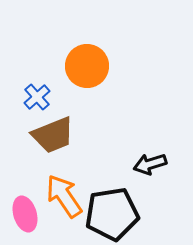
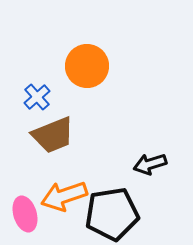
orange arrow: rotated 75 degrees counterclockwise
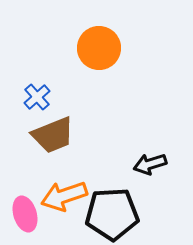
orange circle: moved 12 px right, 18 px up
black pentagon: rotated 6 degrees clockwise
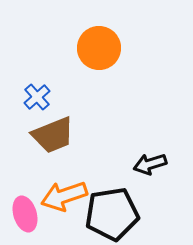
black pentagon: rotated 6 degrees counterclockwise
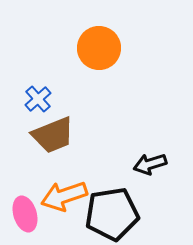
blue cross: moved 1 px right, 2 px down
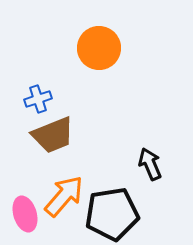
blue cross: rotated 24 degrees clockwise
black arrow: rotated 84 degrees clockwise
orange arrow: rotated 150 degrees clockwise
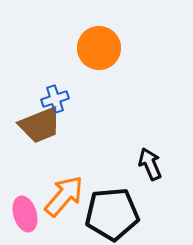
blue cross: moved 17 px right
brown trapezoid: moved 13 px left, 10 px up
black pentagon: rotated 4 degrees clockwise
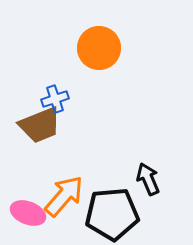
black arrow: moved 2 px left, 15 px down
pink ellipse: moved 3 px right, 1 px up; rotated 52 degrees counterclockwise
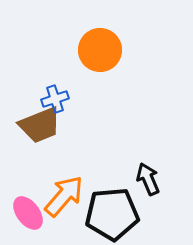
orange circle: moved 1 px right, 2 px down
pink ellipse: rotated 32 degrees clockwise
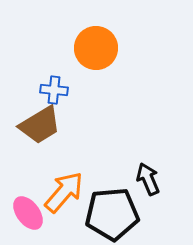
orange circle: moved 4 px left, 2 px up
blue cross: moved 1 px left, 9 px up; rotated 24 degrees clockwise
brown trapezoid: rotated 9 degrees counterclockwise
orange arrow: moved 4 px up
